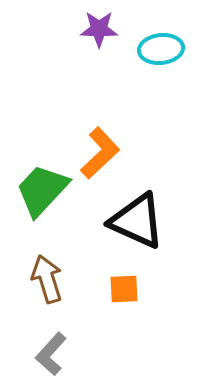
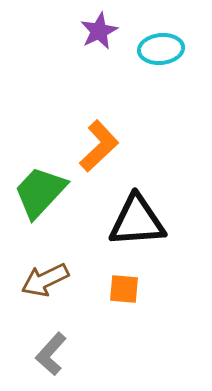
purple star: moved 2 px down; rotated 27 degrees counterclockwise
orange L-shape: moved 1 px left, 7 px up
green trapezoid: moved 2 px left, 2 px down
black triangle: rotated 28 degrees counterclockwise
brown arrow: moved 2 px left, 1 px down; rotated 99 degrees counterclockwise
orange square: rotated 8 degrees clockwise
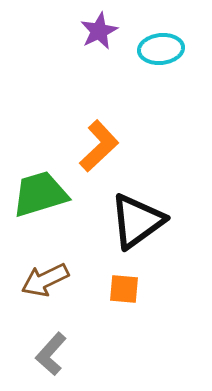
green trapezoid: moved 2 px down; rotated 30 degrees clockwise
black triangle: rotated 32 degrees counterclockwise
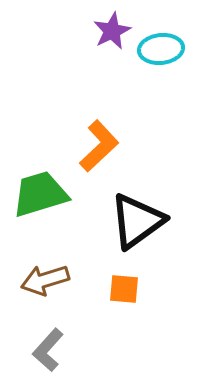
purple star: moved 13 px right
brown arrow: rotated 9 degrees clockwise
gray L-shape: moved 3 px left, 4 px up
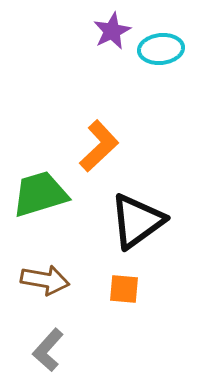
brown arrow: rotated 153 degrees counterclockwise
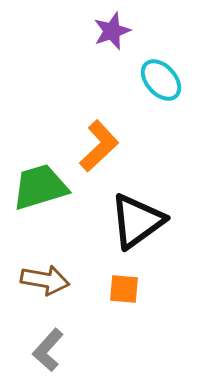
purple star: rotated 6 degrees clockwise
cyan ellipse: moved 31 px down; rotated 54 degrees clockwise
green trapezoid: moved 7 px up
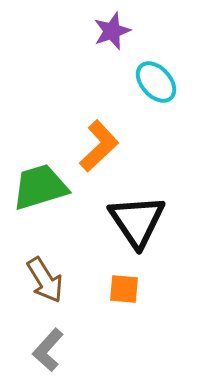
cyan ellipse: moved 5 px left, 2 px down
black triangle: rotated 28 degrees counterclockwise
brown arrow: rotated 48 degrees clockwise
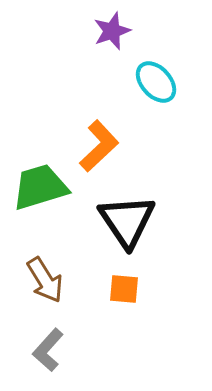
black triangle: moved 10 px left
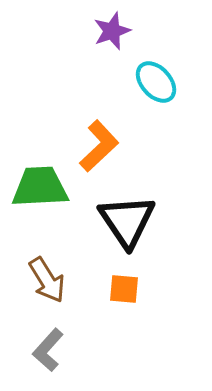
green trapezoid: rotated 14 degrees clockwise
brown arrow: moved 2 px right
